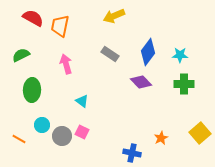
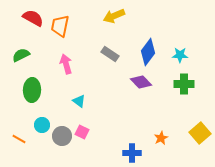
cyan triangle: moved 3 px left
blue cross: rotated 12 degrees counterclockwise
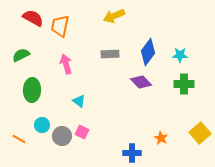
gray rectangle: rotated 36 degrees counterclockwise
orange star: rotated 16 degrees counterclockwise
